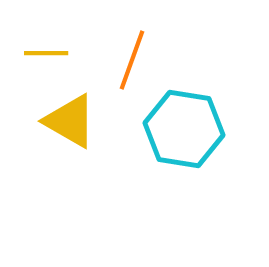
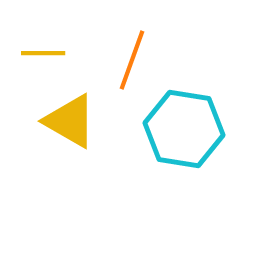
yellow line: moved 3 px left
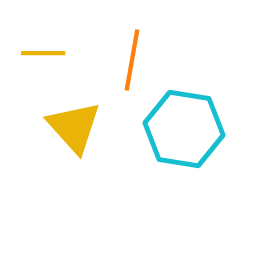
orange line: rotated 10 degrees counterclockwise
yellow triangle: moved 4 px right, 6 px down; rotated 18 degrees clockwise
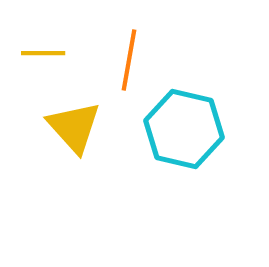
orange line: moved 3 px left
cyan hexagon: rotated 4 degrees clockwise
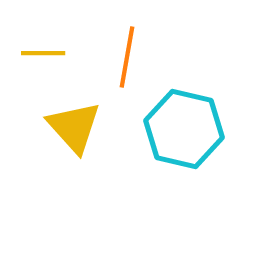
orange line: moved 2 px left, 3 px up
